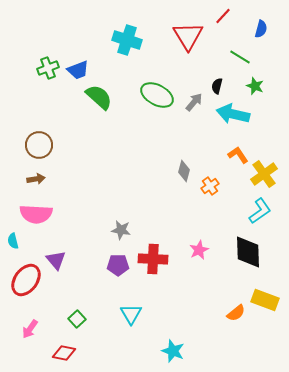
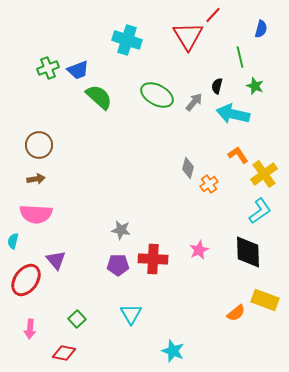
red line: moved 10 px left, 1 px up
green line: rotated 45 degrees clockwise
gray diamond: moved 4 px right, 3 px up
orange cross: moved 1 px left, 2 px up
cyan semicircle: rotated 28 degrees clockwise
pink arrow: rotated 30 degrees counterclockwise
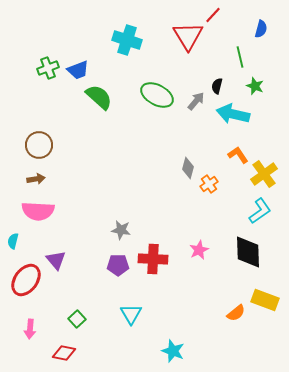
gray arrow: moved 2 px right, 1 px up
pink semicircle: moved 2 px right, 3 px up
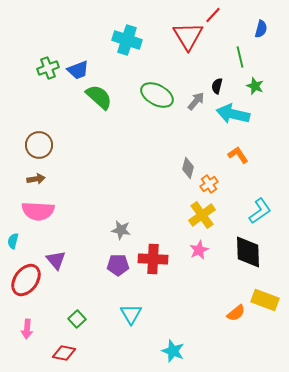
yellow cross: moved 62 px left, 41 px down
pink arrow: moved 3 px left
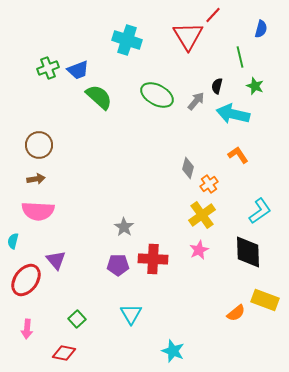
gray star: moved 3 px right, 3 px up; rotated 24 degrees clockwise
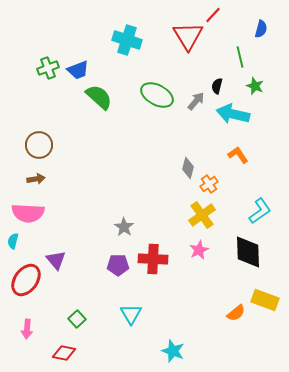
pink semicircle: moved 10 px left, 2 px down
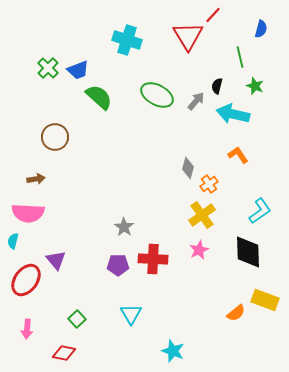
green cross: rotated 25 degrees counterclockwise
brown circle: moved 16 px right, 8 px up
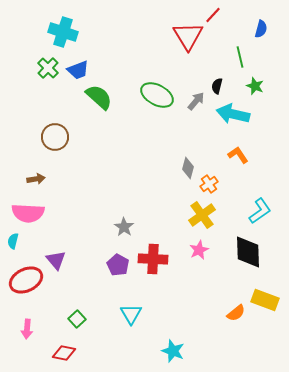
cyan cross: moved 64 px left, 8 px up
purple pentagon: rotated 30 degrees clockwise
red ellipse: rotated 28 degrees clockwise
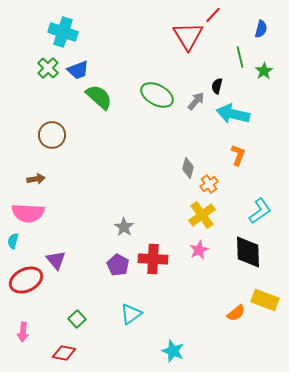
green star: moved 9 px right, 15 px up; rotated 18 degrees clockwise
brown circle: moved 3 px left, 2 px up
orange L-shape: rotated 55 degrees clockwise
cyan triangle: rotated 25 degrees clockwise
pink arrow: moved 4 px left, 3 px down
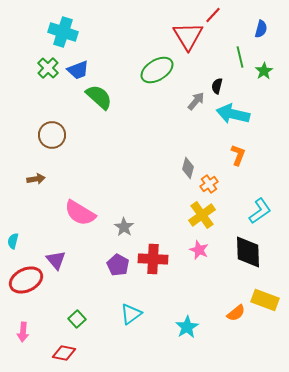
green ellipse: moved 25 px up; rotated 60 degrees counterclockwise
pink semicircle: moved 52 px right; rotated 28 degrees clockwise
pink star: rotated 24 degrees counterclockwise
cyan star: moved 14 px right, 24 px up; rotated 20 degrees clockwise
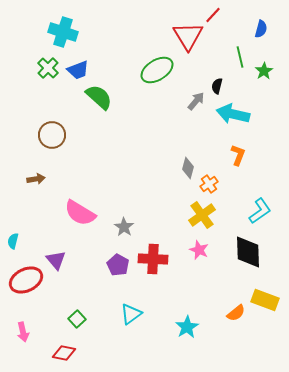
pink arrow: rotated 18 degrees counterclockwise
